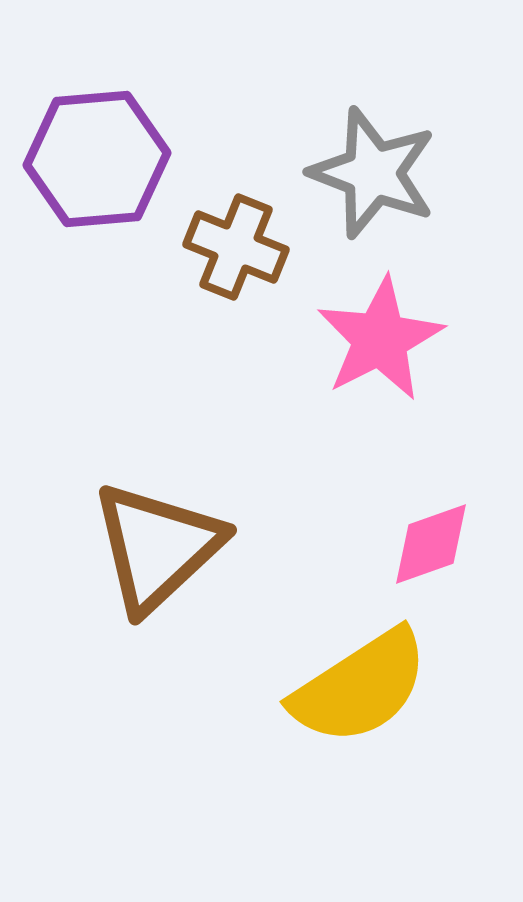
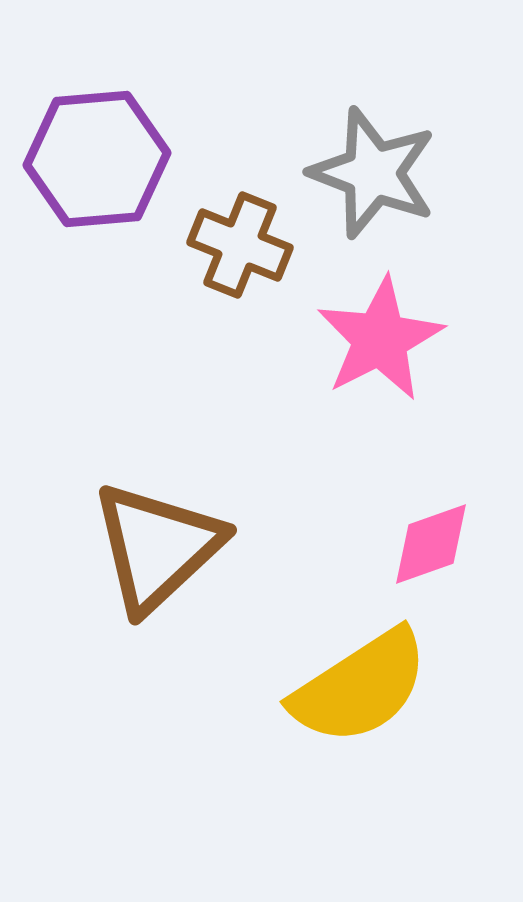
brown cross: moved 4 px right, 2 px up
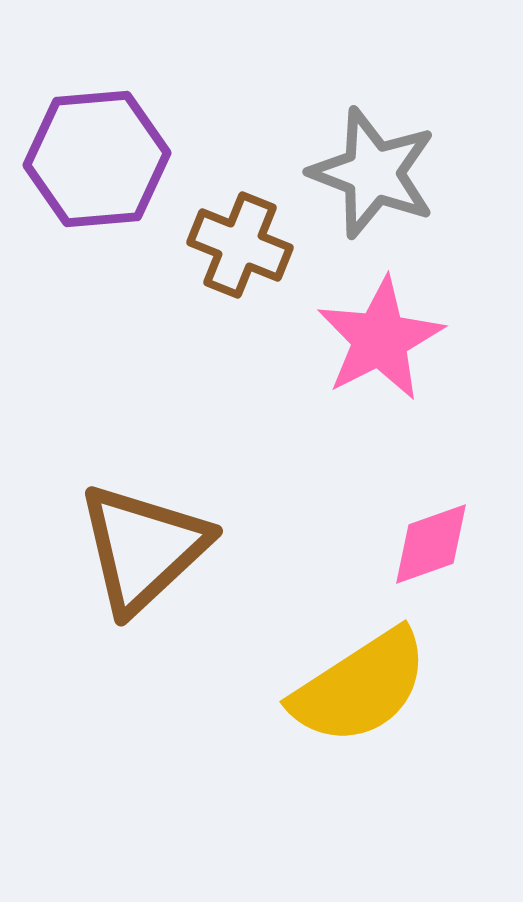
brown triangle: moved 14 px left, 1 px down
